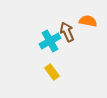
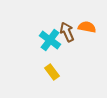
orange semicircle: moved 1 px left, 6 px down
cyan cross: moved 1 px up; rotated 25 degrees counterclockwise
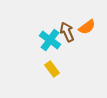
orange semicircle: rotated 132 degrees clockwise
yellow rectangle: moved 3 px up
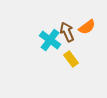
yellow rectangle: moved 19 px right, 10 px up
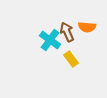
orange semicircle: rotated 42 degrees clockwise
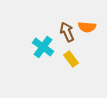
cyan cross: moved 7 px left, 7 px down
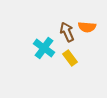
cyan cross: moved 1 px right, 1 px down
yellow rectangle: moved 1 px left, 1 px up
